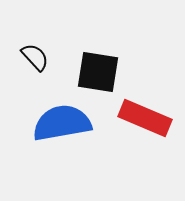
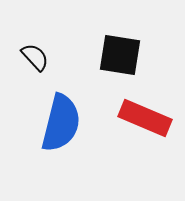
black square: moved 22 px right, 17 px up
blue semicircle: moved 1 px left; rotated 114 degrees clockwise
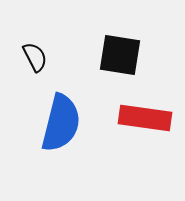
black semicircle: rotated 16 degrees clockwise
red rectangle: rotated 15 degrees counterclockwise
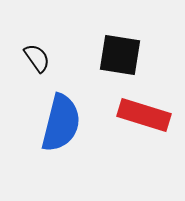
black semicircle: moved 2 px right, 1 px down; rotated 8 degrees counterclockwise
red rectangle: moved 1 px left, 3 px up; rotated 9 degrees clockwise
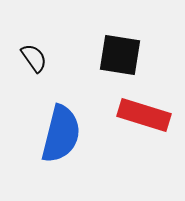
black semicircle: moved 3 px left
blue semicircle: moved 11 px down
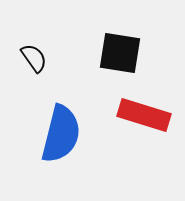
black square: moved 2 px up
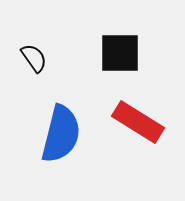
black square: rotated 9 degrees counterclockwise
red rectangle: moved 6 px left, 7 px down; rotated 15 degrees clockwise
